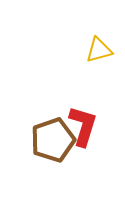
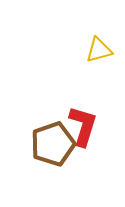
brown pentagon: moved 4 px down
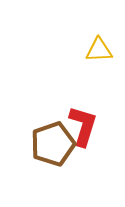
yellow triangle: rotated 12 degrees clockwise
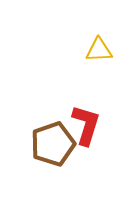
red L-shape: moved 3 px right, 1 px up
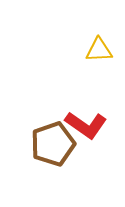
red L-shape: rotated 108 degrees clockwise
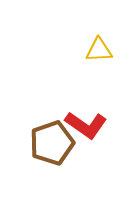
brown pentagon: moved 1 px left, 1 px up
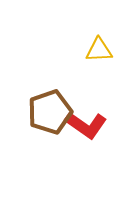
brown pentagon: moved 2 px left, 31 px up
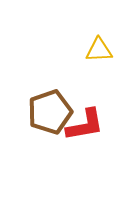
red L-shape: moved 1 px left; rotated 45 degrees counterclockwise
